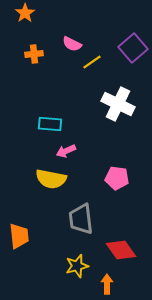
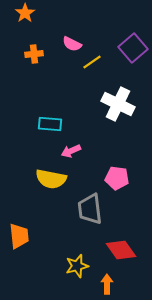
pink arrow: moved 5 px right
gray trapezoid: moved 9 px right, 10 px up
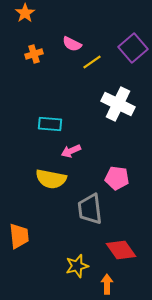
orange cross: rotated 12 degrees counterclockwise
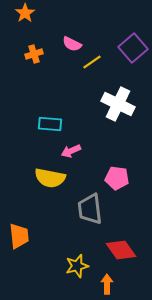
yellow semicircle: moved 1 px left, 1 px up
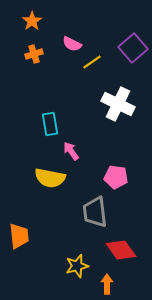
orange star: moved 7 px right, 8 px down
cyan rectangle: rotated 75 degrees clockwise
pink arrow: rotated 78 degrees clockwise
pink pentagon: moved 1 px left, 1 px up
gray trapezoid: moved 5 px right, 3 px down
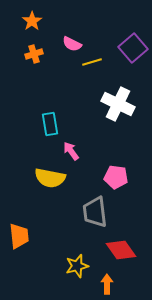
yellow line: rotated 18 degrees clockwise
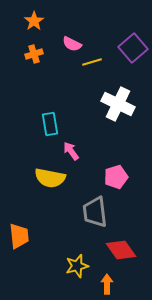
orange star: moved 2 px right
pink pentagon: rotated 25 degrees counterclockwise
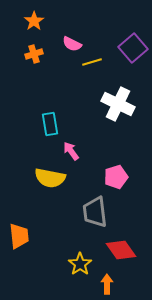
yellow star: moved 3 px right, 2 px up; rotated 20 degrees counterclockwise
